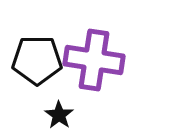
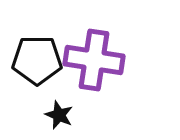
black star: rotated 12 degrees counterclockwise
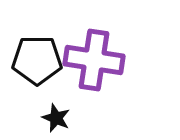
black star: moved 3 px left, 3 px down
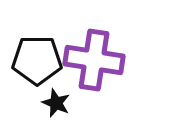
black star: moved 15 px up
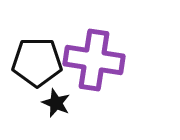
black pentagon: moved 2 px down
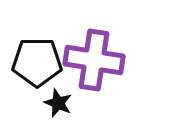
black star: moved 2 px right
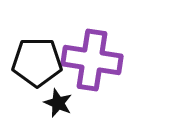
purple cross: moved 2 px left
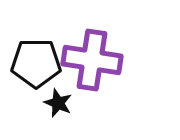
black pentagon: moved 1 px left, 1 px down
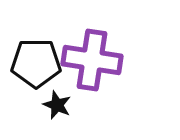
black star: moved 1 px left, 2 px down
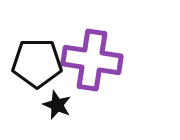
black pentagon: moved 1 px right
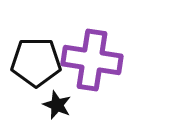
black pentagon: moved 1 px left, 1 px up
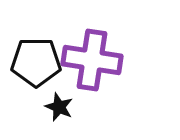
black star: moved 2 px right, 2 px down
